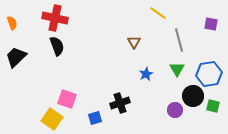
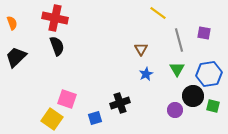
purple square: moved 7 px left, 9 px down
brown triangle: moved 7 px right, 7 px down
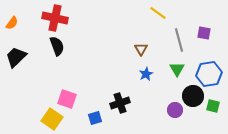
orange semicircle: rotated 56 degrees clockwise
